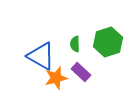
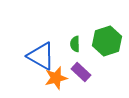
green hexagon: moved 1 px left, 1 px up
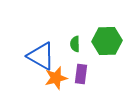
green hexagon: rotated 16 degrees clockwise
purple rectangle: moved 2 px down; rotated 54 degrees clockwise
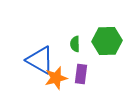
blue triangle: moved 1 px left, 4 px down
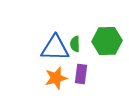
blue triangle: moved 15 px right, 12 px up; rotated 28 degrees counterclockwise
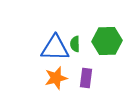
purple rectangle: moved 5 px right, 4 px down
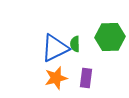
green hexagon: moved 3 px right, 4 px up
blue triangle: rotated 28 degrees counterclockwise
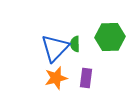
blue triangle: rotated 20 degrees counterclockwise
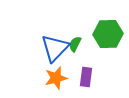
green hexagon: moved 2 px left, 3 px up
green semicircle: rotated 28 degrees clockwise
purple rectangle: moved 1 px up
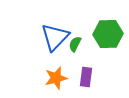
blue triangle: moved 11 px up
